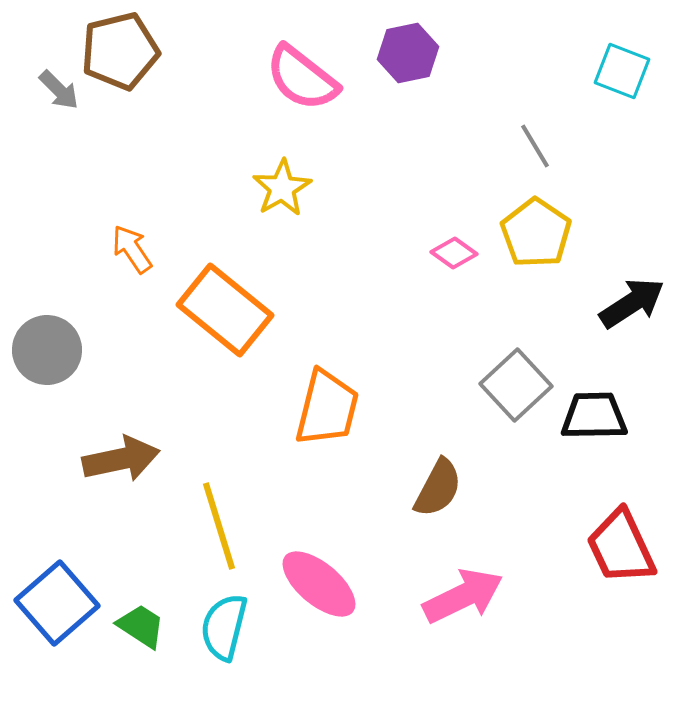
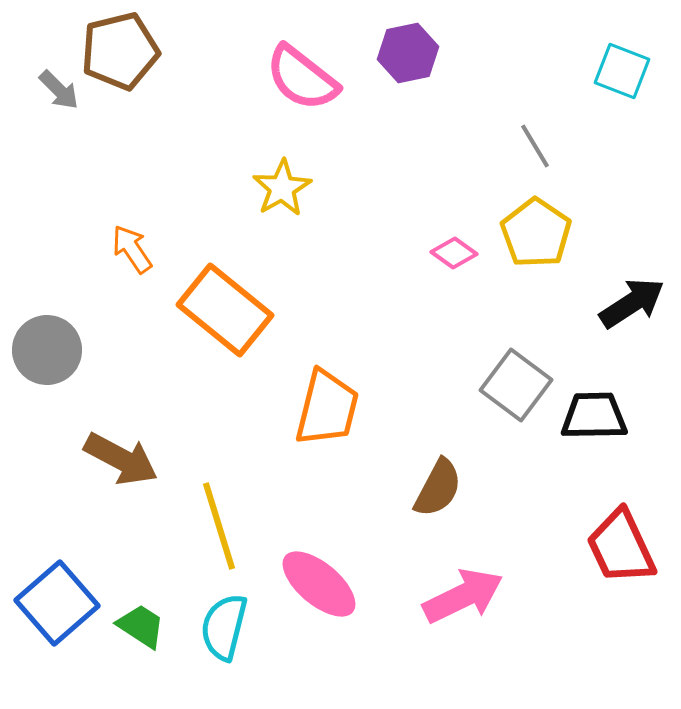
gray square: rotated 10 degrees counterclockwise
brown arrow: rotated 40 degrees clockwise
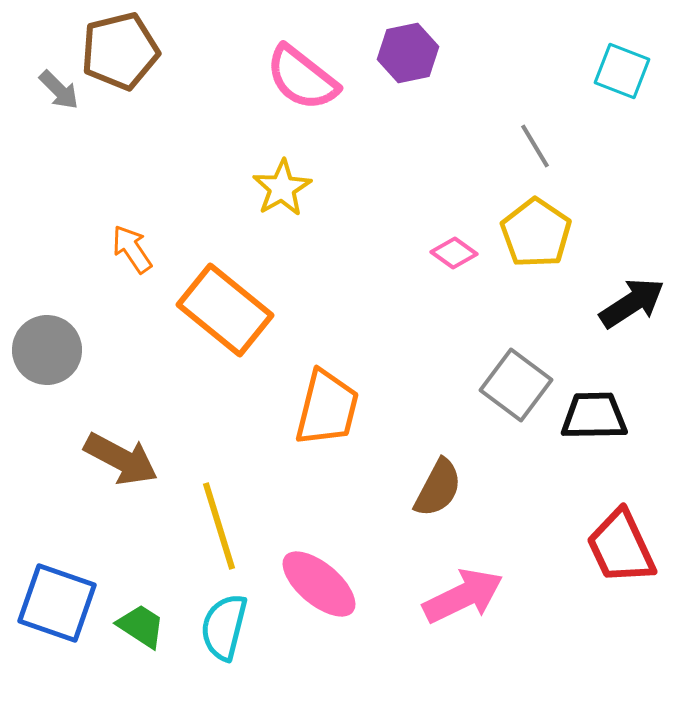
blue square: rotated 30 degrees counterclockwise
